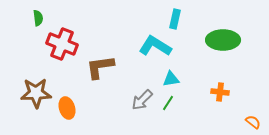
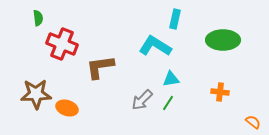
brown star: moved 1 px down
orange ellipse: rotated 55 degrees counterclockwise
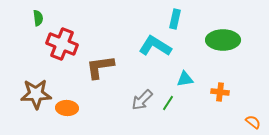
cyan triangle: moved 14 px right
orange ellipse: rotated 15 degrees counterclockwise
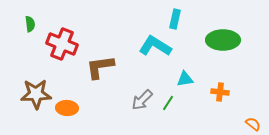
green semicircle: moved 8 px left, 6 px down
orange semicircle: moved 2 px down
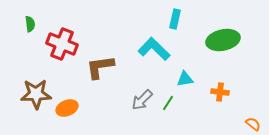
green ellipse: rotated 12 degrees counterclockwise
cyan L-shape: moved 1 px left, 3 px down; rotated 12 degrees clockwise
orange ellipse: rotated 25 degrees counterclockwise
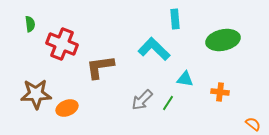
cyan rectangle: rotated 18 degrees counterclockwise
cyan triangle: rotated 18 degrees clockwise
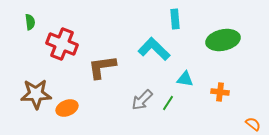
green semicircle: moved 2 px up
brown L-shape: moved 2 px right
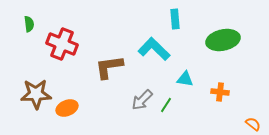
green semicircle: moved 1 px left, 2 px down
brown L-shape: moved 7 px right
green line: moved 2 px left, 2 px down
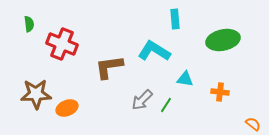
cyan L-shape: moved 2 px down; rotated 12 degrees counterclockwise
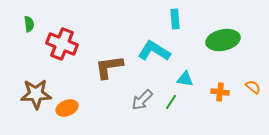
green line: moved 5 px right, 3 px up
orange semicircle: moved 37 px up
